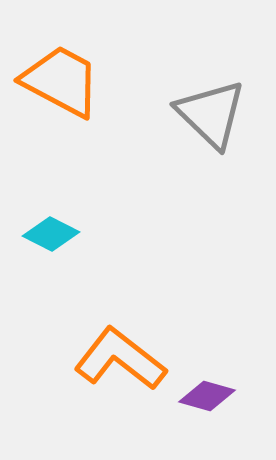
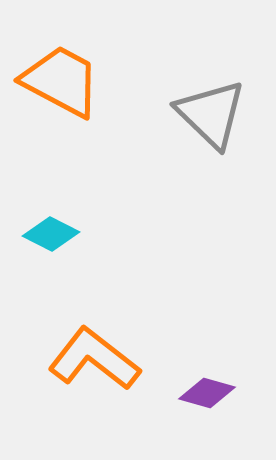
orange L-shape: moved 26 px left
purple diamond: moved 3 px up
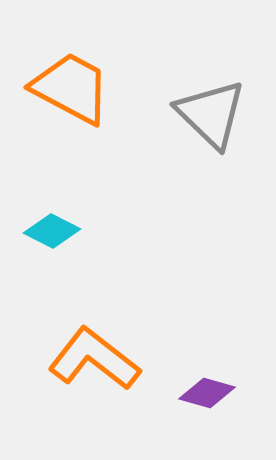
orange trapezoid: moved 10 px right, 7 px down
cyan diamond: moved 1 px right, 3 px up
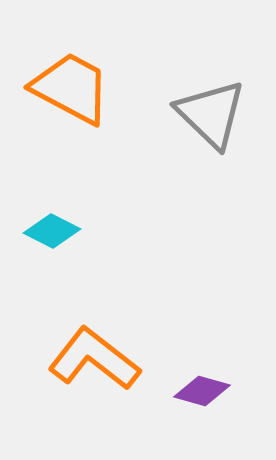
purple diamond: moved 5 px left, 2 px up
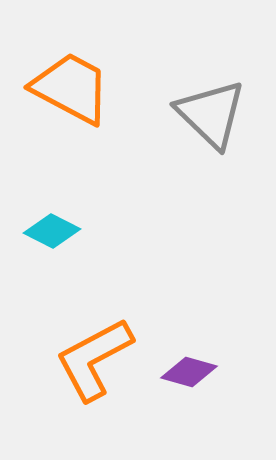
orange L-shape: rotated 66 degrees counterclockwise
purple diamond: moved 13 px left, 19 px up
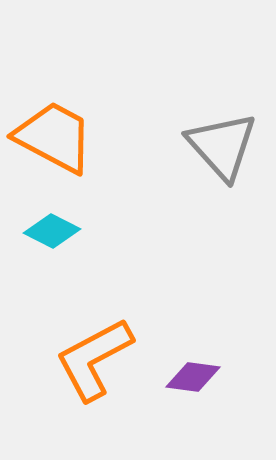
orange trapezoid: moved 17 px left, 49 px down
gray triangle: moved 11 px right, 32 px down; rotated 4 degrees clockwise
purple diamond: moved 4 px right, 5 px down; rotated 8 degrees counterclockwise
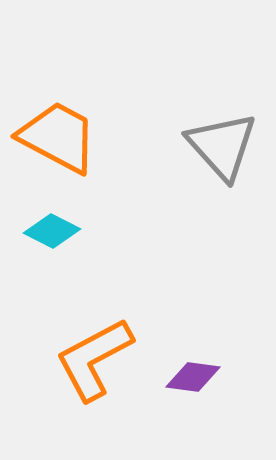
orange trapezoid: moved 4 px right
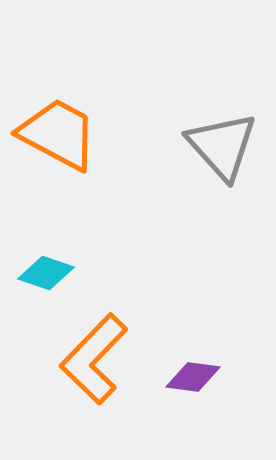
orange trapezoid: moved 3 px up
cyan diamond: moved 6 px left, 42 px down; rotated 8 degrees counterclockwise
orange L-shape: rotated 18 degrees counterclockwise
